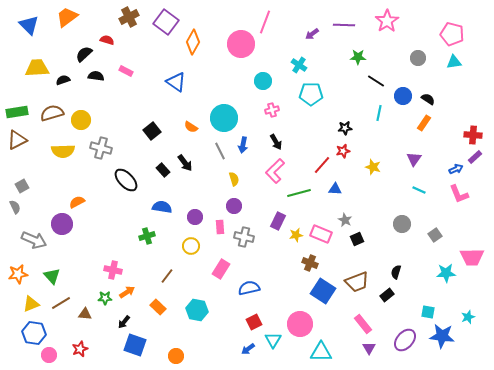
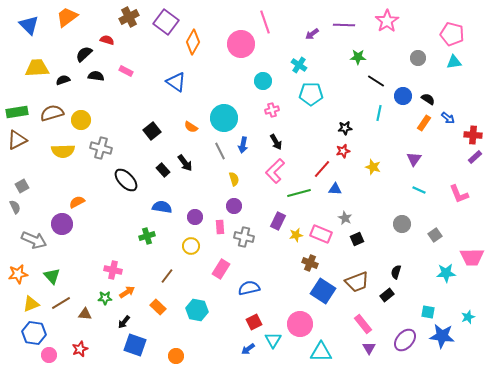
pink line at (265, 22): rotated 40 degrees counterclockwise
red line at (322, 165): moved 4 px down
blue arrow at (456, 169): moved 8 px left, 51 px up; rotated 64 degrees clockwise
gray star at (345, 220): moved 2 px up
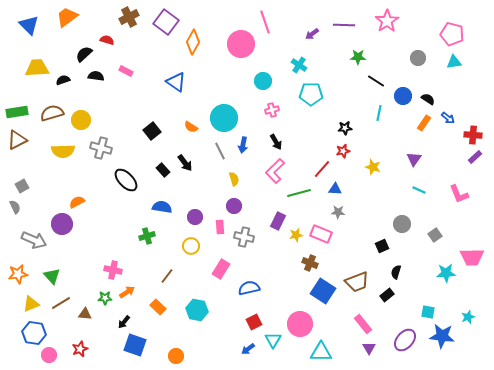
gray star at (345, 218): moved 7 px left, 6 px up; rotated 24 degrees counterclockwise
black square at (357, 239): moved 25 px right, 7 px down
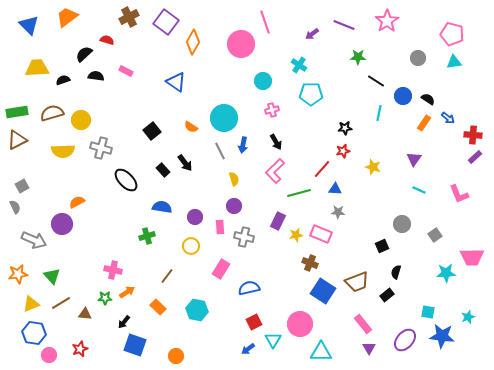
purple line at (344, 25): rotated 20 degrees clockwise
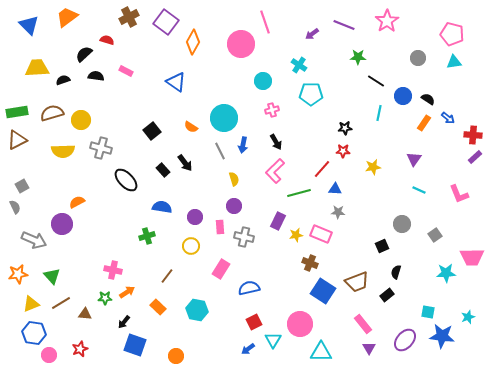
red star at (343, 151): rotated 16 degrees clockwise
yellow star at (373, 167): rotated 28 degrees counterclockwise
